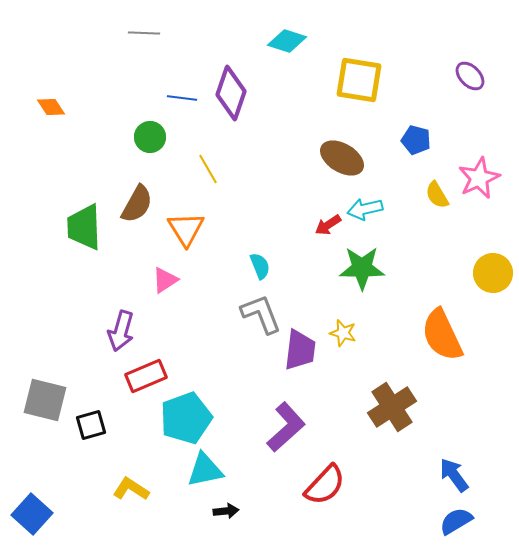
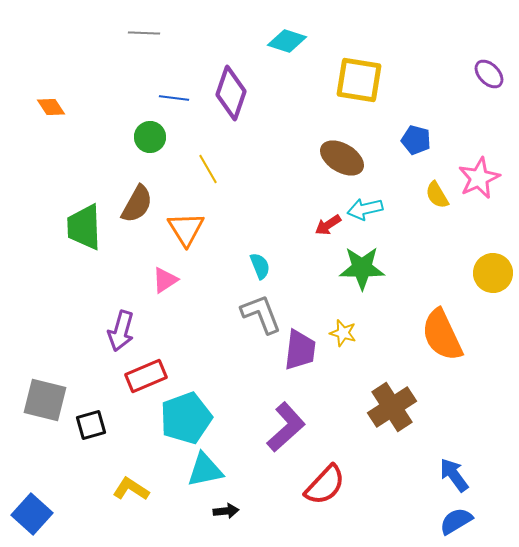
purple ellipse: moved 19 px right, 2 px up
blue line: moved 8 px left
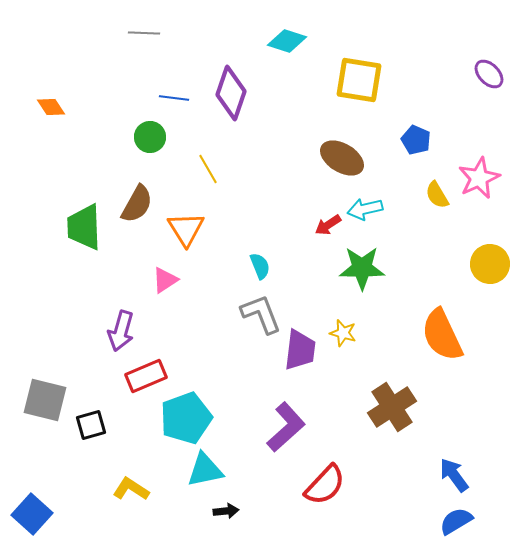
blue pentagon: rotated 8 degrees clockwise
yellow circle: moved 3 px left, 9 px up
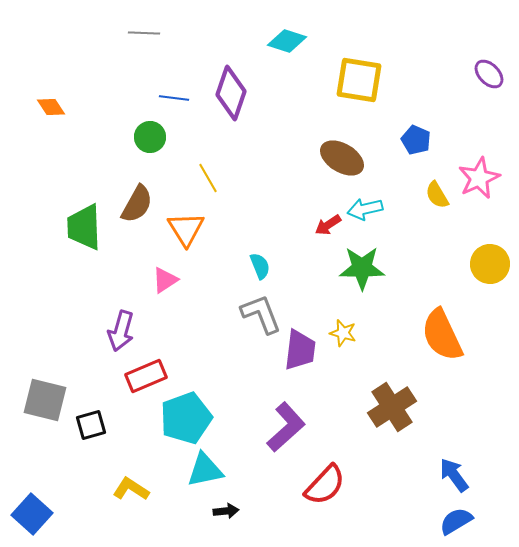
yellow line: moved 9 px down
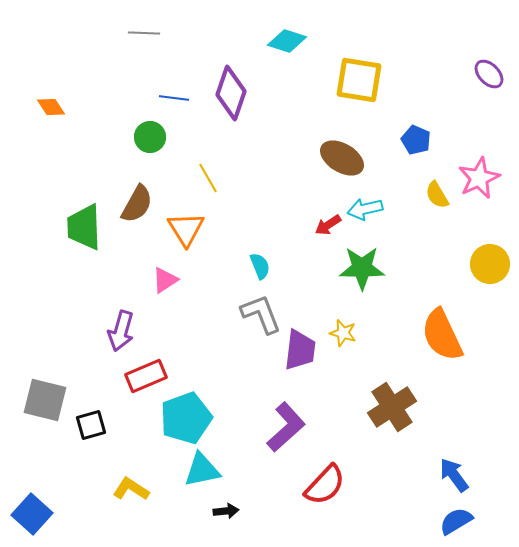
cyan triangle: moved 3 px left
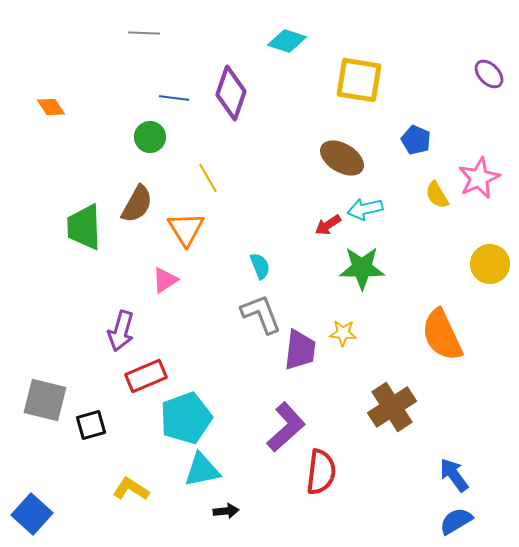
yellow star: rotated 12 degrees counterclockwise
red semicircle: moved 4 px left, 13 px up; rotated 36 degrees counterclockwise
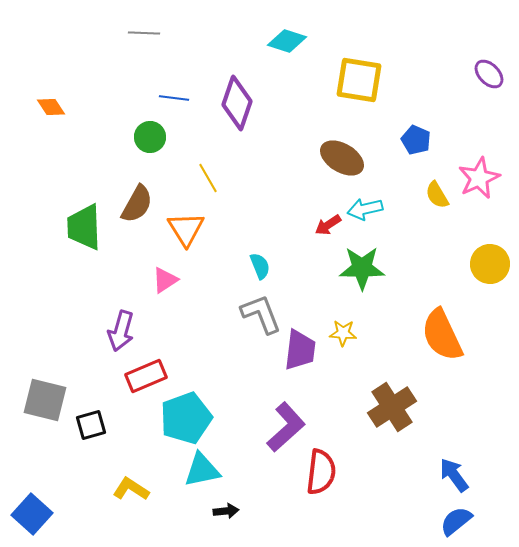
purple diamond: moved 6 px right, 10 px down
blue semicircle: rotated 8 degrees counterclockwise
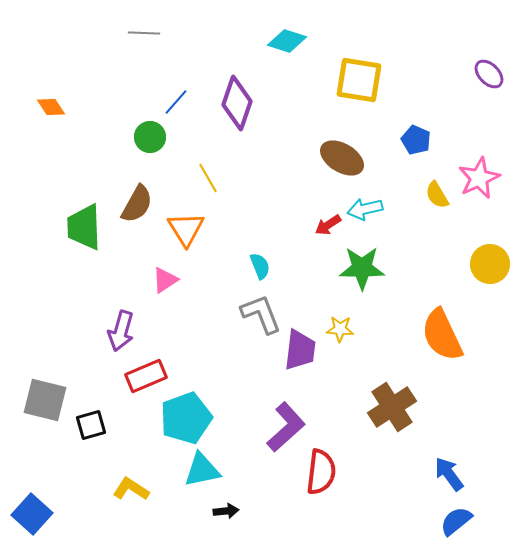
blue line: moved 2 px right, 4 px down; rotated 56 degrees counterclockwise
yellow star: moved 3 px left, 4 px up
blue arrow: moved 5 px left, 1 px up
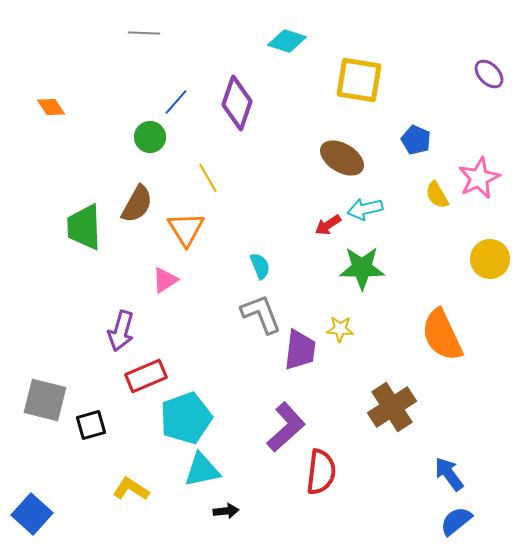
yellow circle: moved 5 px up
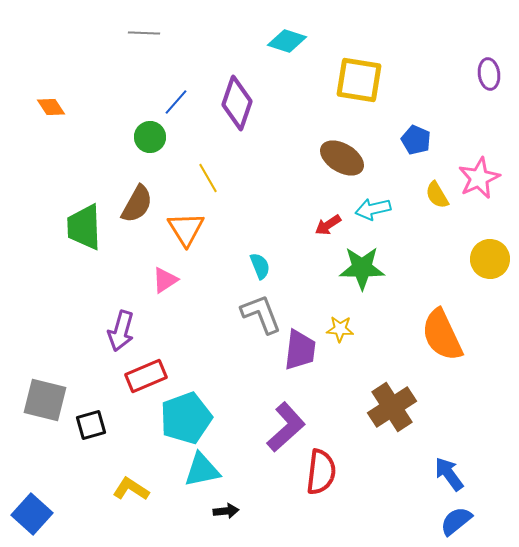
purple ellipse: rotated 36 degrees clockwise
cyan arrow: moved 8 px right
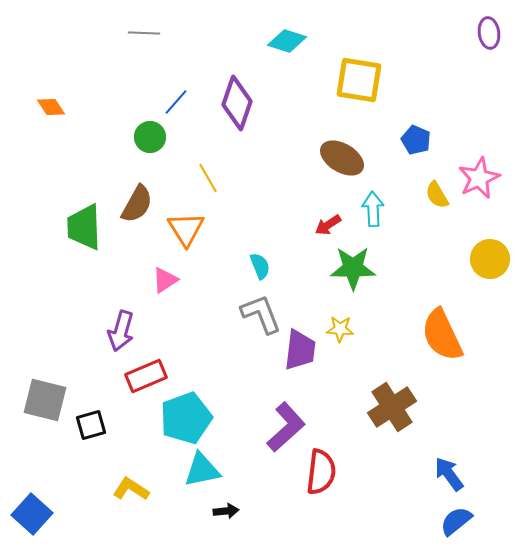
purple ellipse: moved 41 px up
cyan arrow: rotated 100 degrees clockwise
green star: moved 9 px left
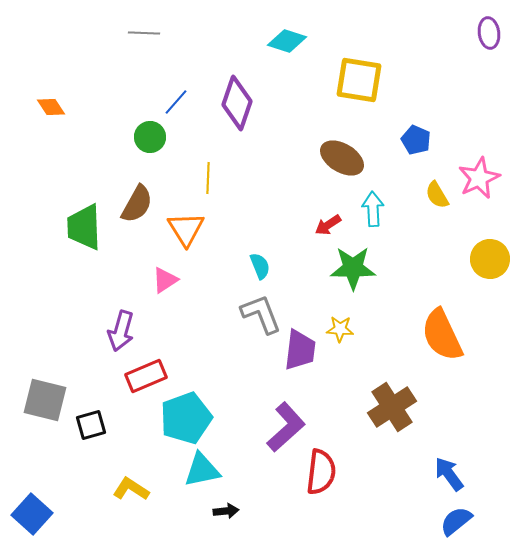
yellow line: rotated 32 degrees clockwise
